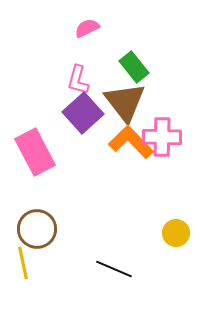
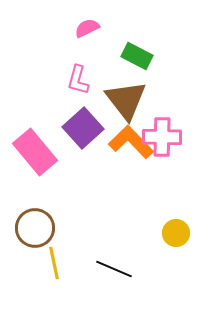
green rectangle: moved 3 px right, 11 px up; rotated 24 degrees counterclockwise
brown triangle: moved 1 px right, 2 px up
purple square: moved 15 px down
pink rectangle: rotated 12 degrees counterclockwise
brown circle: moved 2 px left, 1 px up
yellow line: moved 31 px right
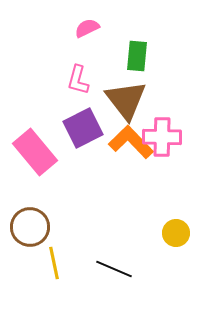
green rectangle: rotated 68 degrees clockwise
purple square: rotated 15 degrees clockwise
brown circle: moved 5 px left, 1 px up
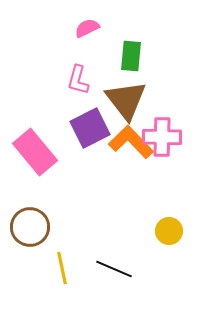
green rectangle: moved 6 px left
purple square: moved 7 px right
yellow circle: moved 7 px left, 2 px up
yellow line: moved 8 px right, 5 px down
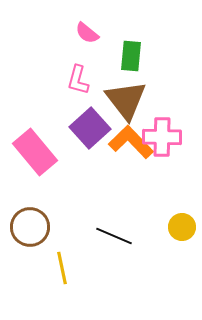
pink semicircle: moved 5 px down; rotated 115 degrees counterclockwise
purple square: rotated 15 degrees counterclockwise
yellow circle: moved 13 px right, 4 px up
black line: moved 33 px up
